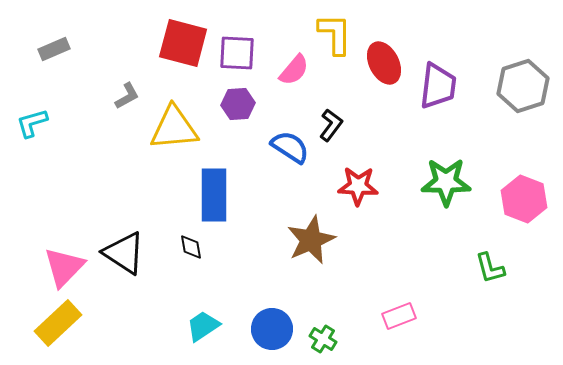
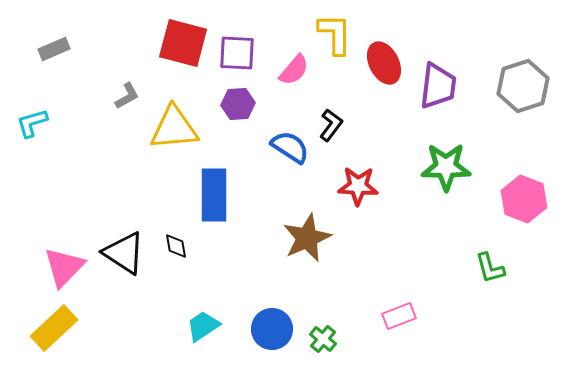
green star: moved 15 px up
brown star: moved 4 px left, 2 px up
black diamond: moved 15 px left, 1 px up
yellow rectangle: moved 4 px left, 5 px down
green cross: rotated 8 degrees clockwise
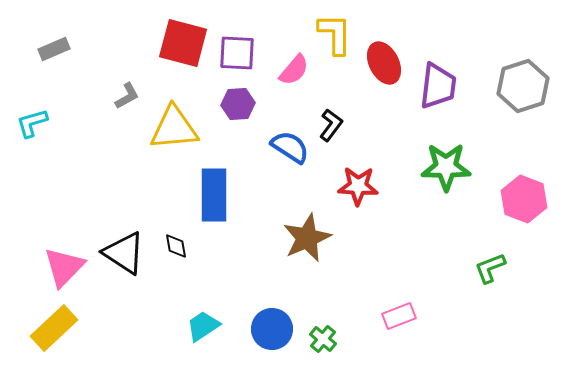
green L-shape: rotated 84 degrees clockwise
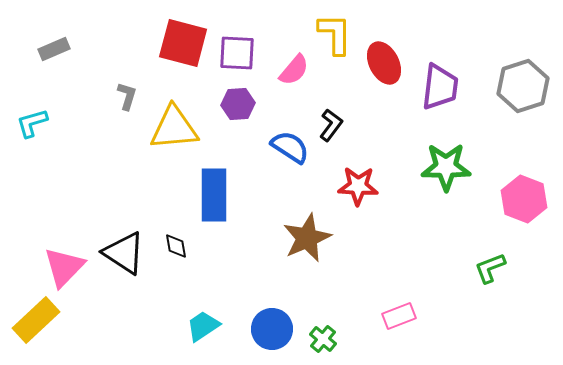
purple trapezoid: moved 2 px right, 1 px down
gray L-shape: rotated 44 degrees counterclockwise
yellow rectangle: moved 18 px left, 8 px up
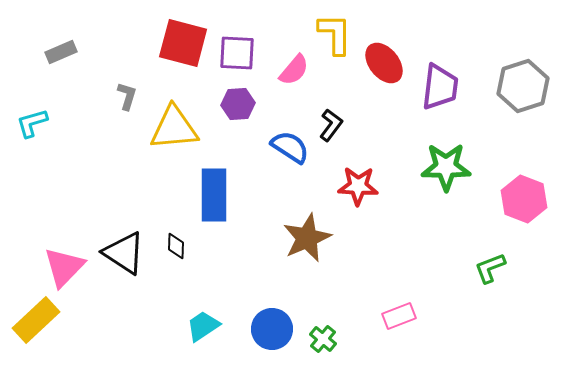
gray rectangle: moved 7 px right, 3 px down
red ellipse: rotated 12 degrees counterclockwise
black diamond: rotated 12 degrees clockwise
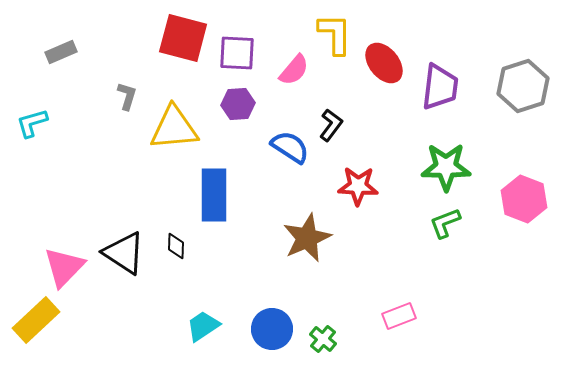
red square: moved 5 px up
green L-shape: moved 45 px left, 45 px up
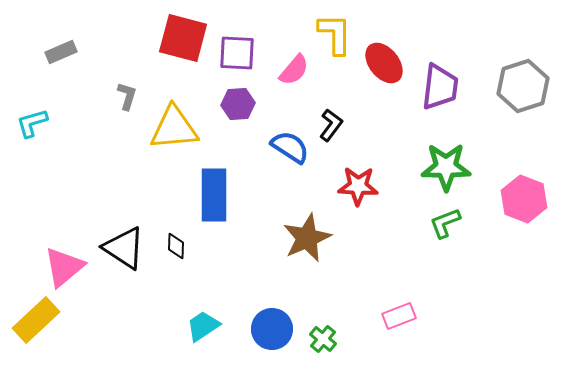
black triangle: moved 5 px up
pink triangle: rotated 6 degrees clockwise
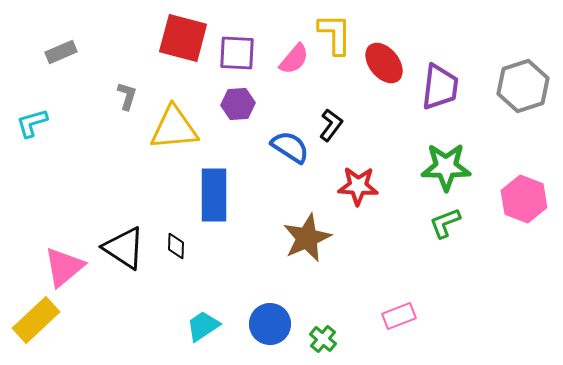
pink semicircle: moved 11 px up
blue circle: moved 2 px left, 5 px up
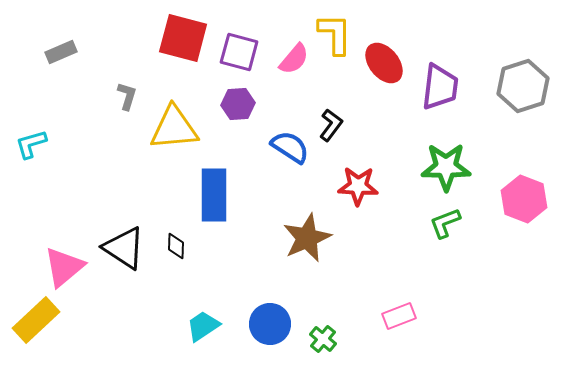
purple square: moved 2 px right, 1 px up; rotated 12 degrees clockwise
cyan L-shape: moved 1 px left, 21 px down
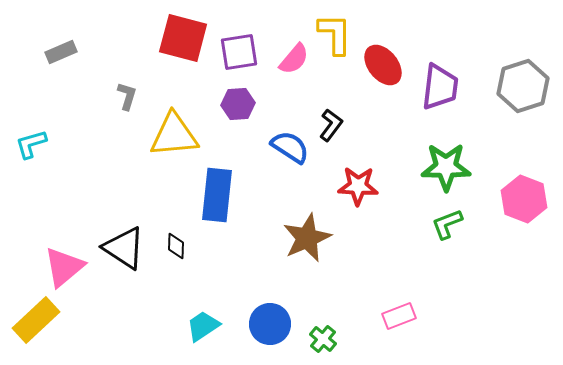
purple square: rotated 24 degrees counterclockwise
red ellipse: moved 1 px left, 2 px down
yellow triangle: moved 7 px down
blue rectangle: moved 3 px right; rotated 6 degrees clockwise
green L-shape: moved 2 px right, 1 px down
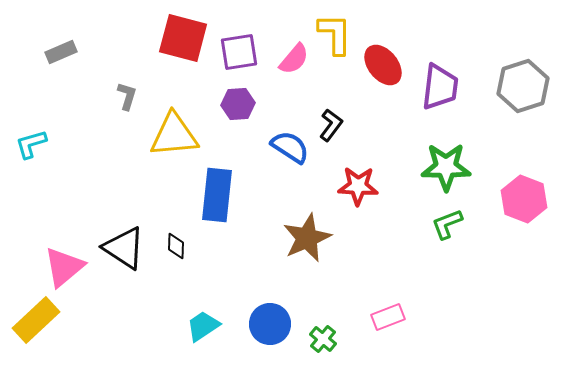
pink rectangle: moved 11 px left, 1 px down
